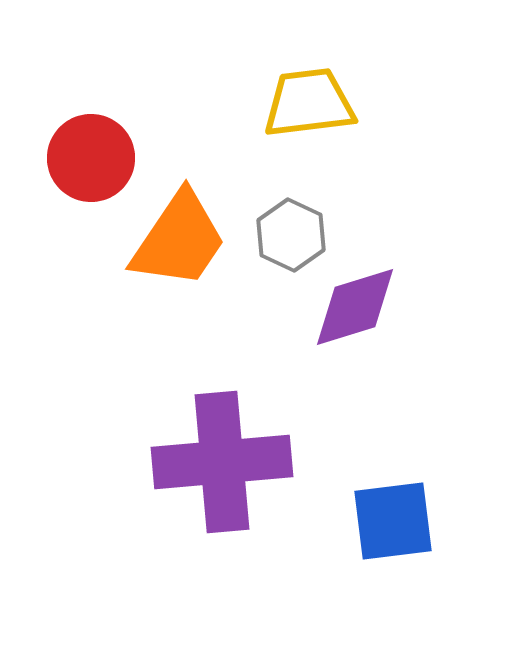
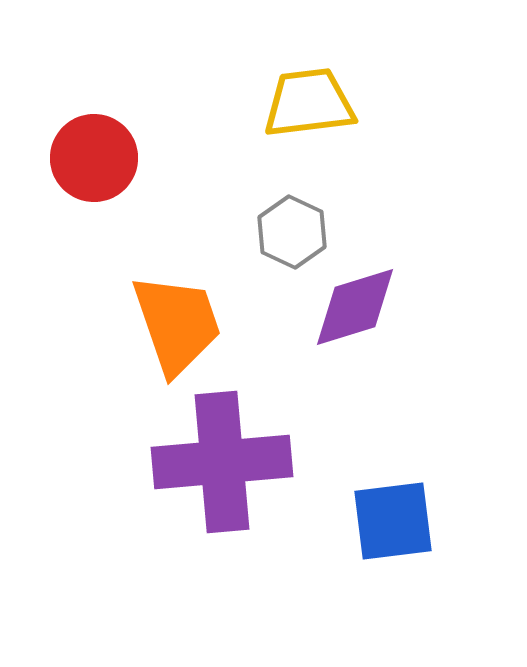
red circle: moved 3 px right
gray hexagon: moved 1 px right, 3 px up
orange trapezoid: moved 2 px left, 84 px down; rotated 53 degrees counterclockwise
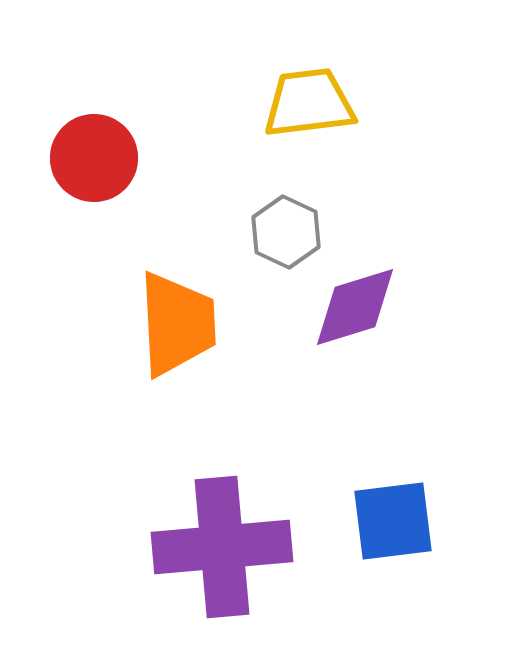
gray hexagon: moved 6 px left
orange trapezoid: rotated 16 degrees clockwise
purple cross: moved 85 px down
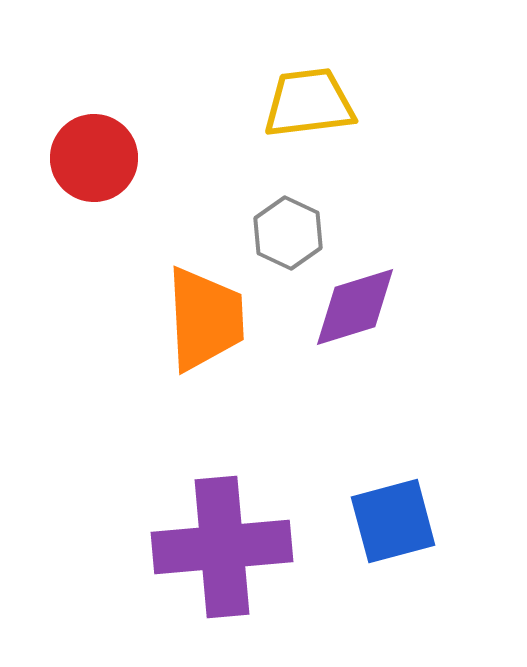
gray hexagon: moved 2 px right, 1 px down
orange trapezoid: moved 28 px right, 5 px up
blue square: rotated 8 degrees counterclockwise
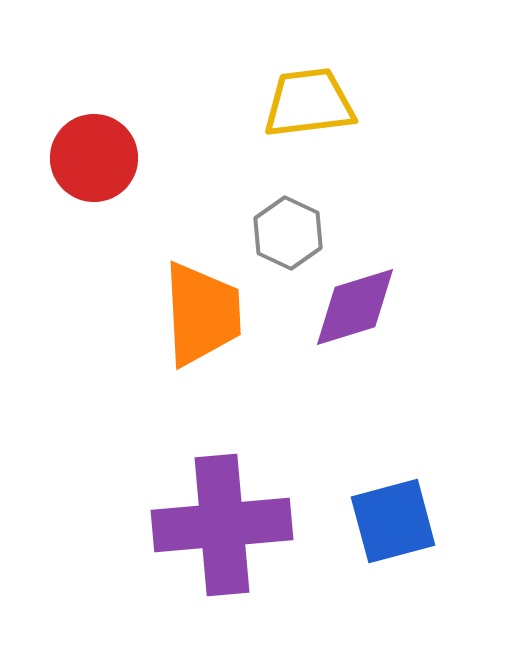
orange trapezoid: moved 3 px left, 5 px up
purple cross: moved 22 px up
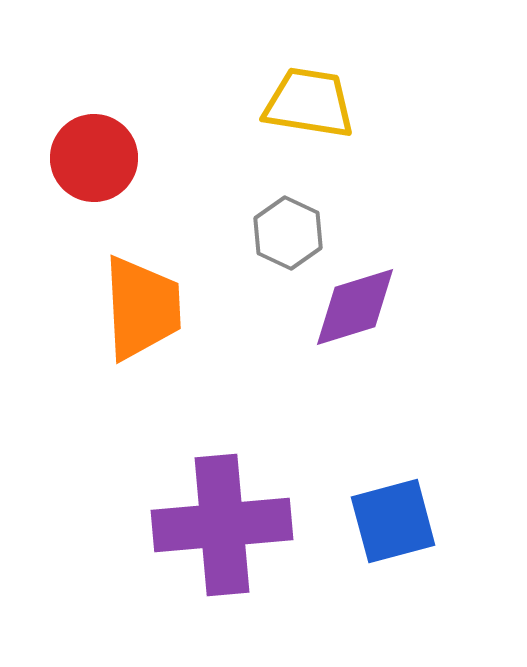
yellow trapezoid: rotated 16 degrees clockwise
orange trapezoid: moved 60 px left, 6 px up
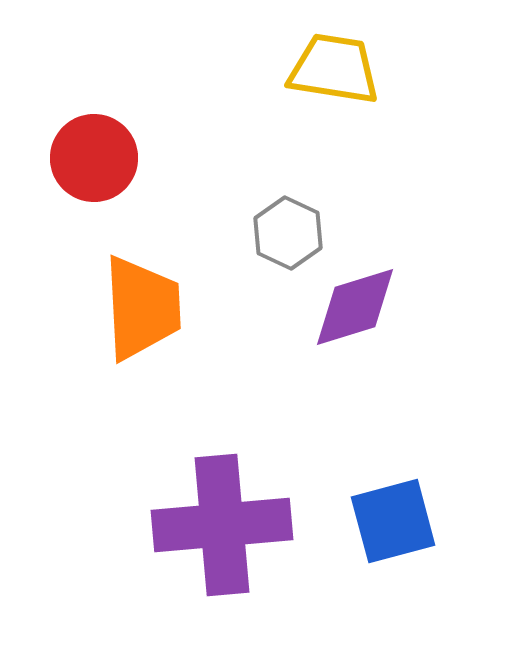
yellow trapezoid: moved 25 px right, 34 px up
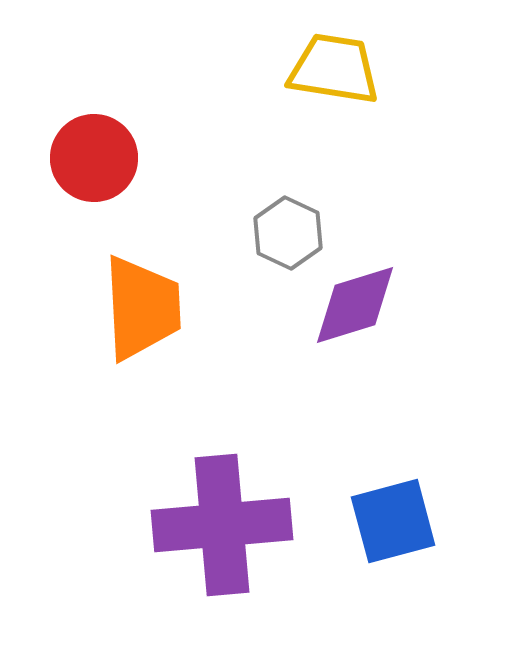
purple diamond: moved 2 px up
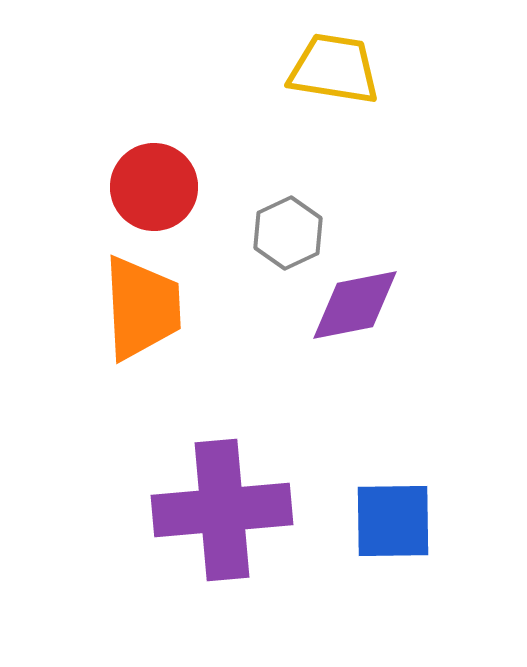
red circle: moved 60 px right, 29 px down
gray hexagon: rotated 10 degrees clockwise
purple diamond: rotated 6 degrees clockwise
blue square: rotated 14 degrees clockwise
purple cross: moved 15 px up
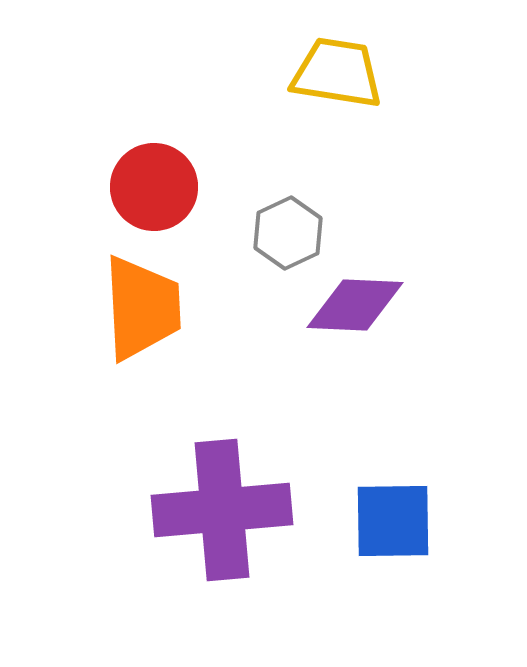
yellow trapezoid: moved 3 px right, 4 px down
purple diamond: rotated 14 degrees clockwise
